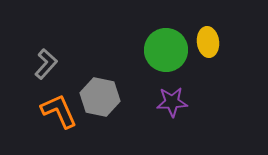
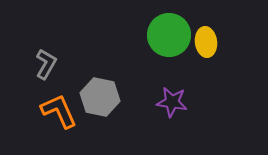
yellow ellipse: moved 2 px left
green circle: moved 3 px right, 15 px up
gray L-shape: rotated 12 degrees counterclockwise
purple star: rotated 12 degrees clockwise
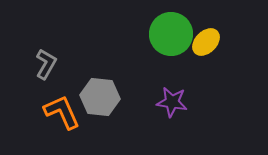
green circle: moved 2 px right, 1 px up
yellow ellipse: rotated 52 degrees clockwise
gray hexagon: rotated 6 degrees counterclockwise
orange L-shape: moved 3 px right, 1 px down
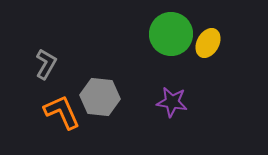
yellow ellipse: moved 2 px right, 1 px down; rotated 16 degrees counterclockwise
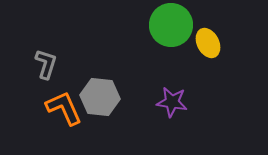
green circle: moved 9 px up
yellow ellipse: rotated 56 degrees counterclockwise
gray L-shape: rotated 12 degrees counterclockwise
orange L-shape: moved 2 px right, 4 px up
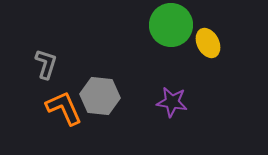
gray hexagon: moved 1 px up
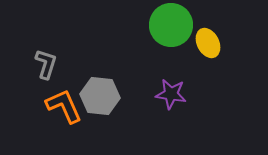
purple star: moved 1 px left, 8 px up
orange L-shape: moved 2 px up
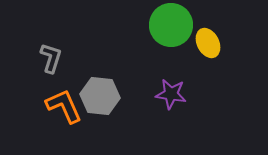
gray L-shape: moved 5 px right, 6 px up
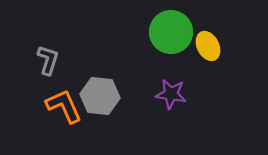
green circle: moved 7 px down
yellow ellipse: moved 3 px down
gray L-shape: moved 3 px left, 2 px down
